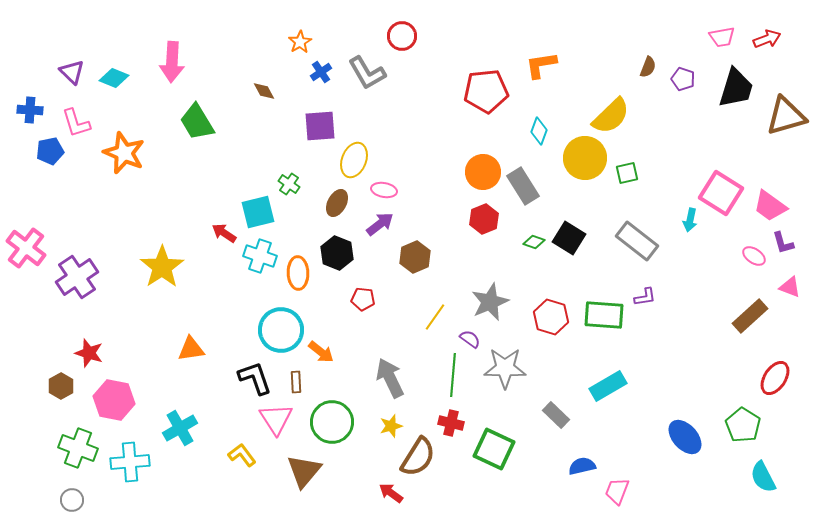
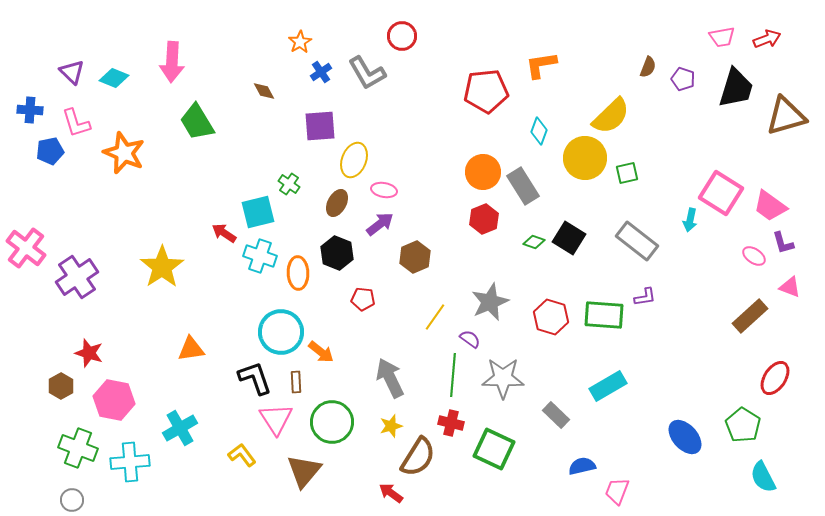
cyan circle at (281, 330): moved 2 px down
gray star at (505, 368): moved 2 px left, 10 px down
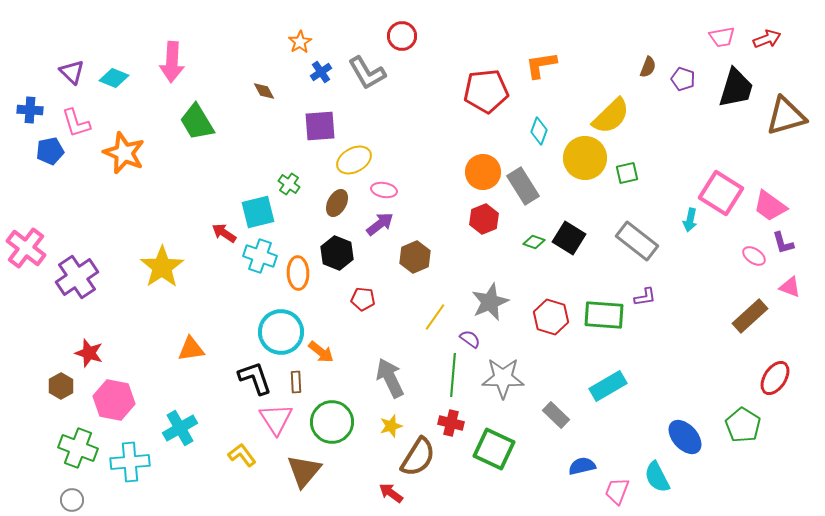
yellow ellipse at (354, 160): rotated 40 degrees clockwise
cyan semicircle at (763, 477): moved 106 px left
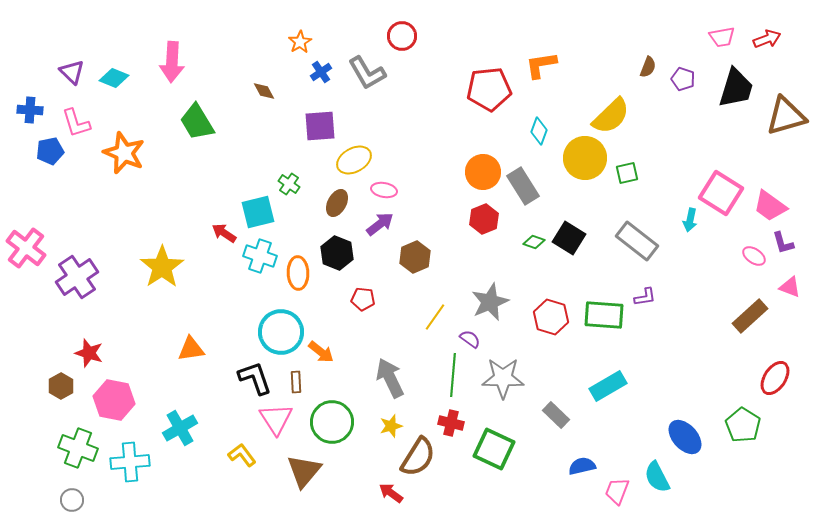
red pentagon at (486, 91): moved 3 px right, 2 px up
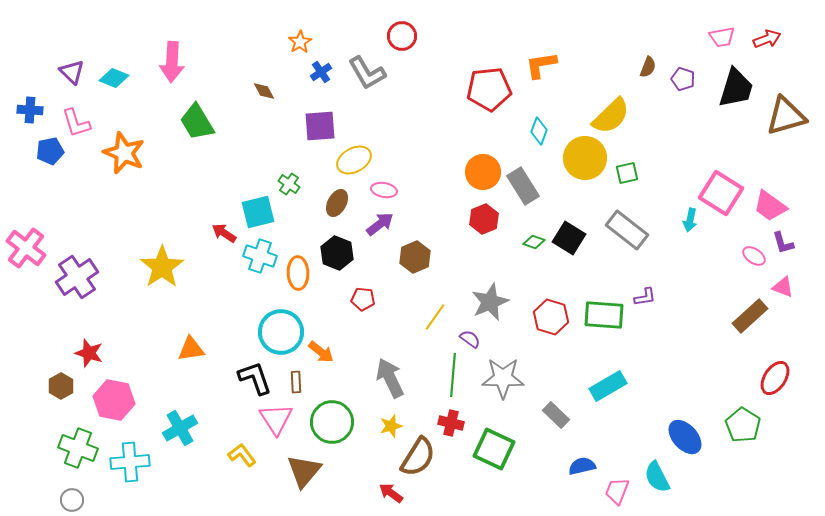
gray rectangle at (637, 241): moved 10 px left, 11 px up
pink triangle at (790, 287): moved 7 px left
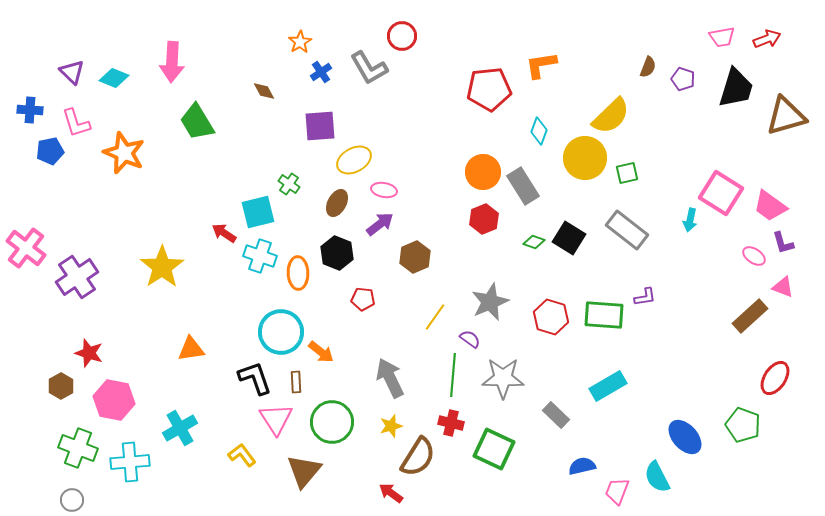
gray L-shape at (367, 73): moved 2 px right, 5 px up
green pentagon at (743, 425): rotated 12 degrees counterclockwise
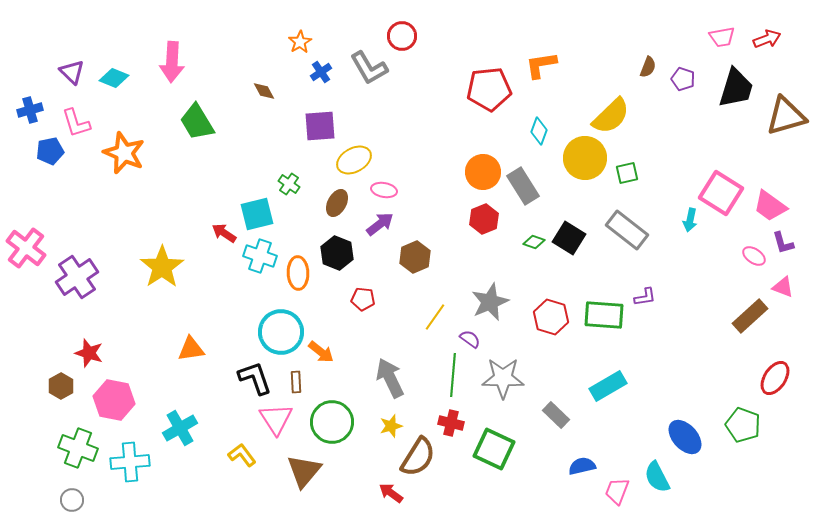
blue cross at (30, 110): rotated 20 degrees counterclockwise
cyan square at (258, 212): moved 1 px left, 2 px down
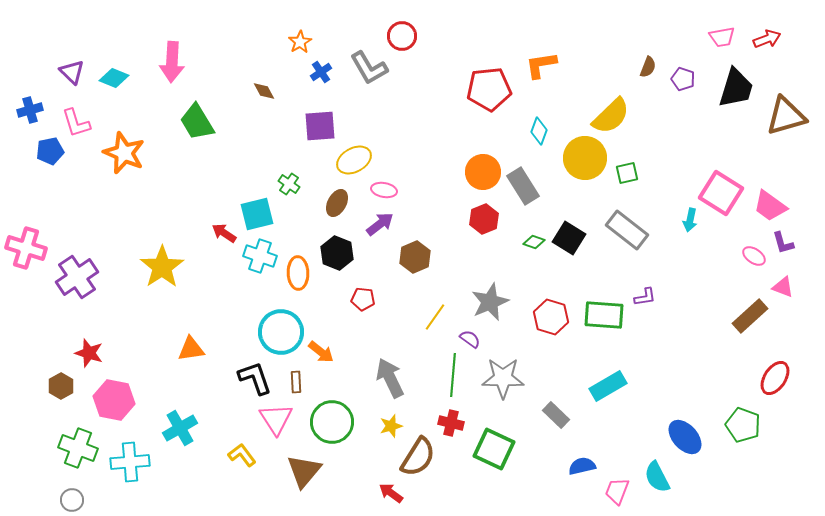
pink cross at (26, 248): rotated 21 degrees counterclockwise
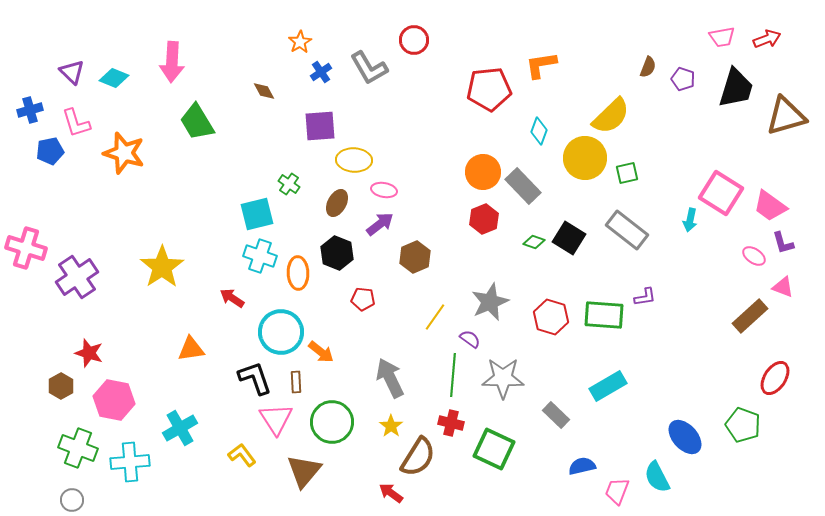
red circle at (402, 36): moved 12 px right, 4 px down
orange star at (124, 153): rotated 6 degrees counterclockwise
yellow ellipse at (354, 160): rotated 32 degrees clockwise
gray rectangle at (523, 186): rotated 12 degrees counterclockwise
red arrow at (224, 233): moved 8 px right, 65 px down
yellow star at (391, 426): rotated 20 degrees counterclockwise
